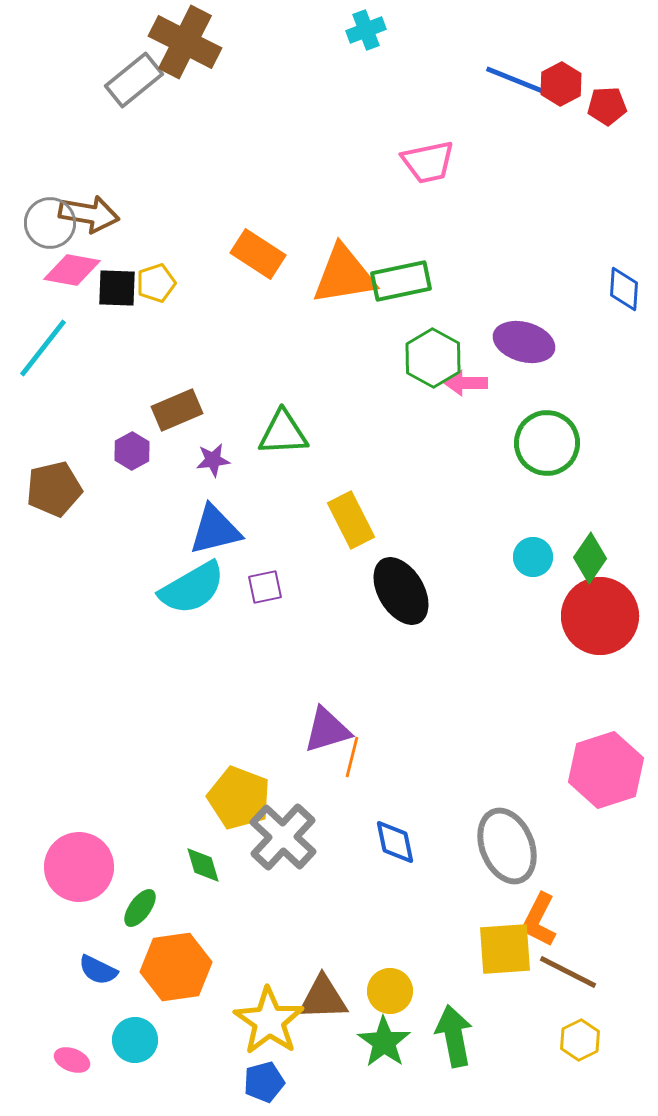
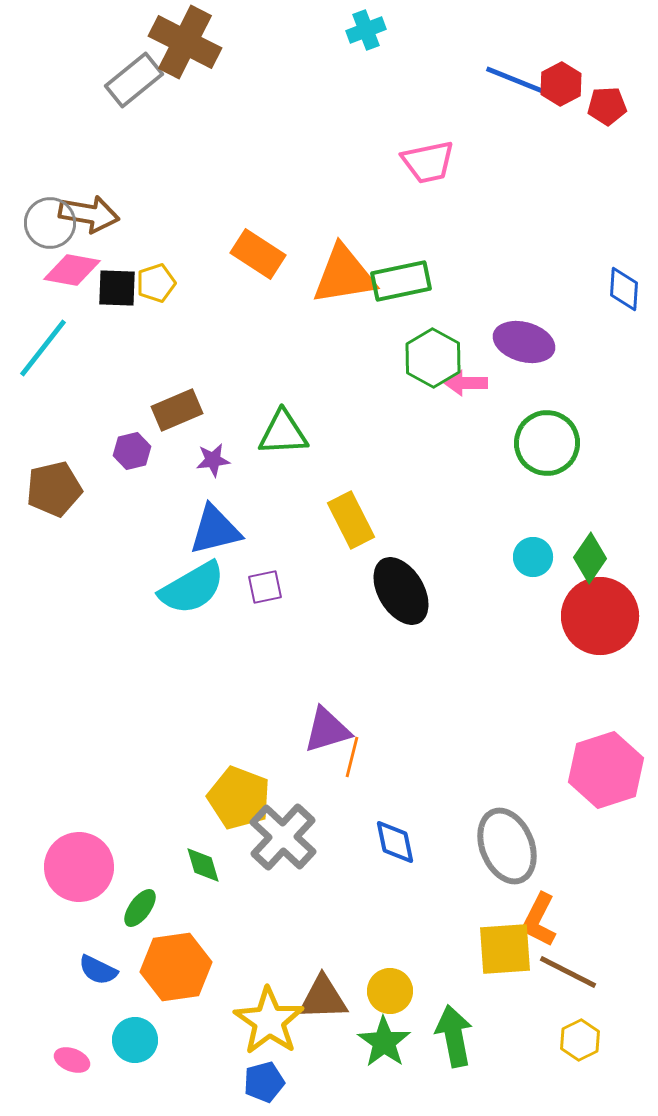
purple hexagon at (132, 451): rotated 15 degrees clockwise
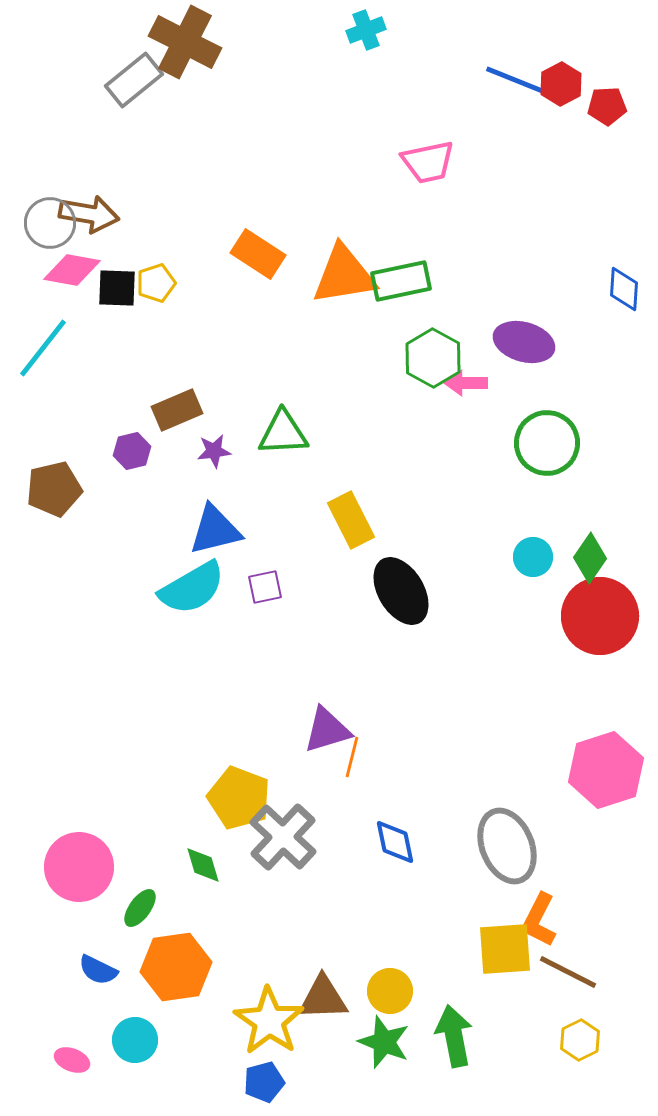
purple star at (213, 460): moved 1 px right, 9 px up
green star at (384, 1042): rotated 14 degrees counterclockwise
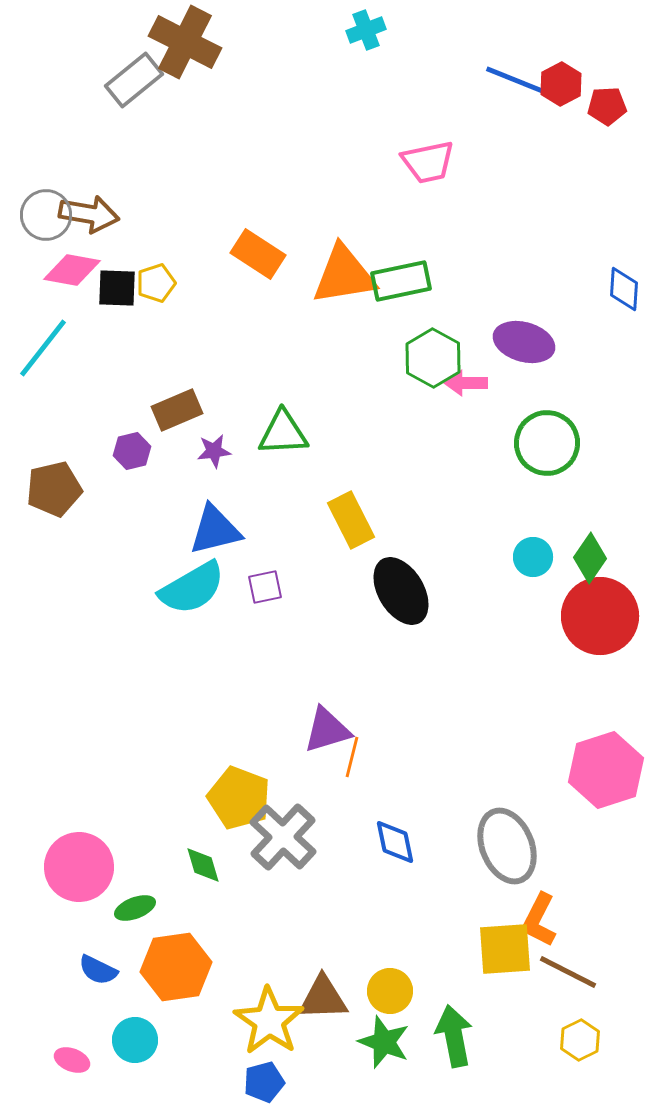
gray circle at (50, 223): moved 4 px left, 8 px up
green ellipse at (140, 908): moved 5 px left; rotated 33 degrees clockwise
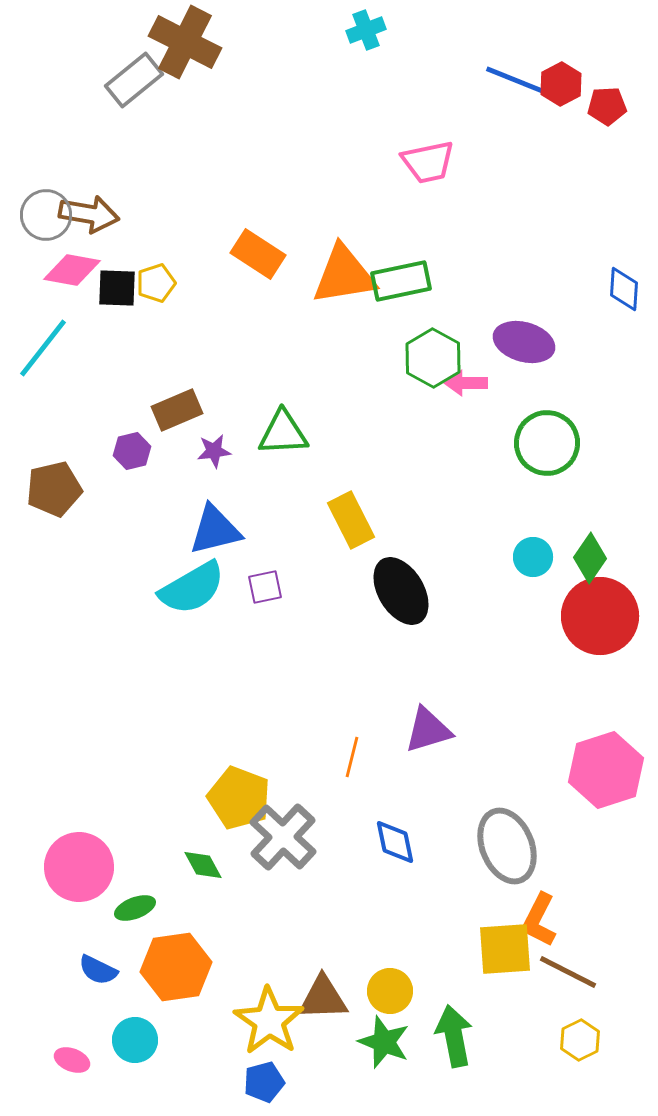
purple triangle at (327, 730): moved 101 px right
green diamond at (203, 865): rotated 12 degrees counterclockwise
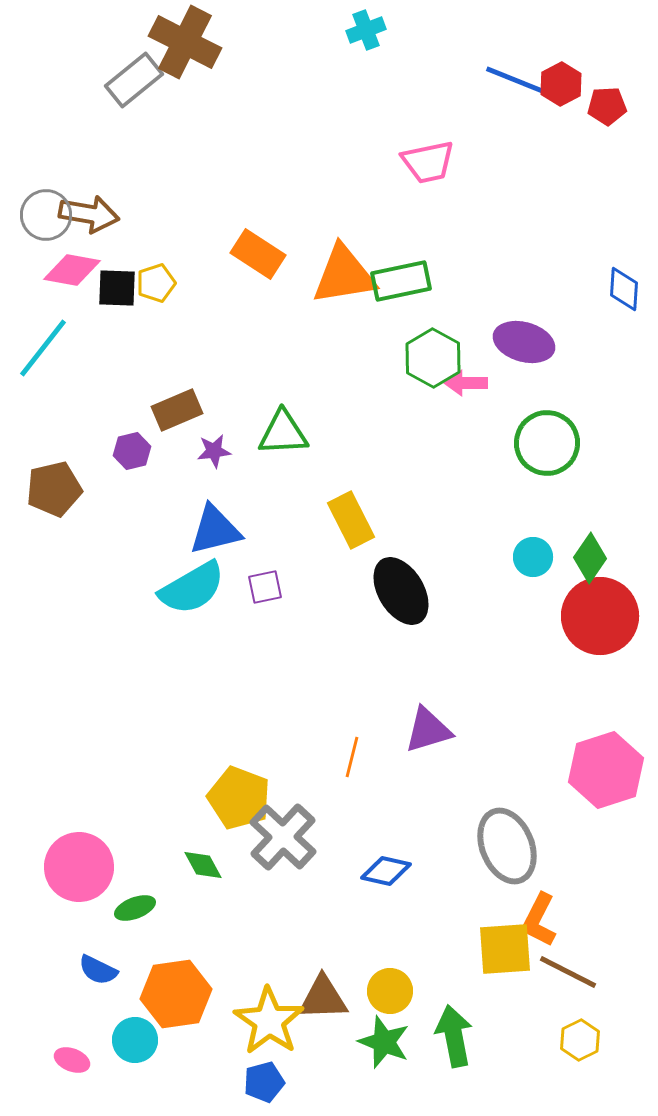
blue diamond at (395, 842): moved 9 px left, 29 px down; rotated 66 degrees counterclockwise
orange hexagon at (176, 967): moved 27 px down
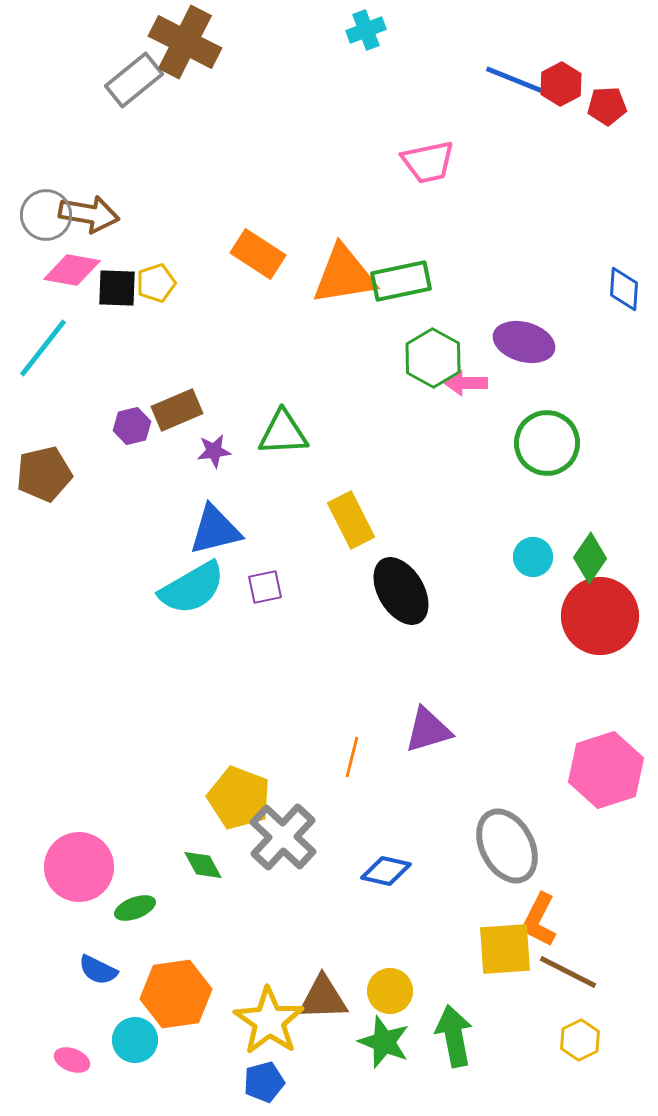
purple hexagon at (132, 451): moved 25 px up
brown pentagon at (54, 489): moved 10 px left, 15 px up
gray ellipse at (507, 846): rotated 6 degrees counterclockwise
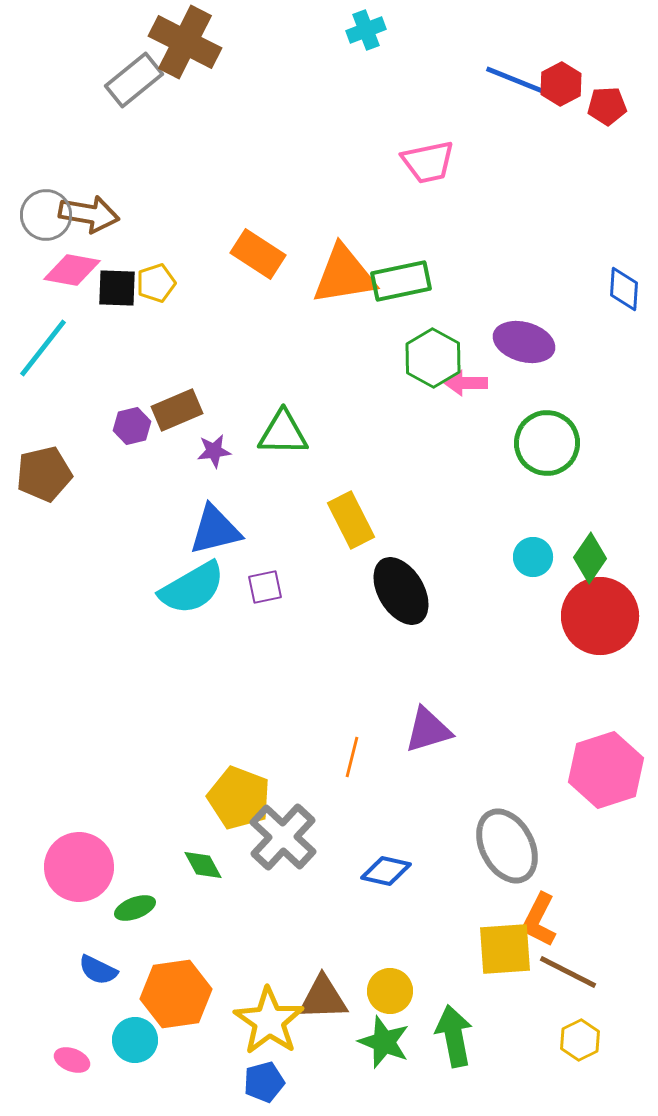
green triangle at (283, 433): rotated 4 degrees clockwise
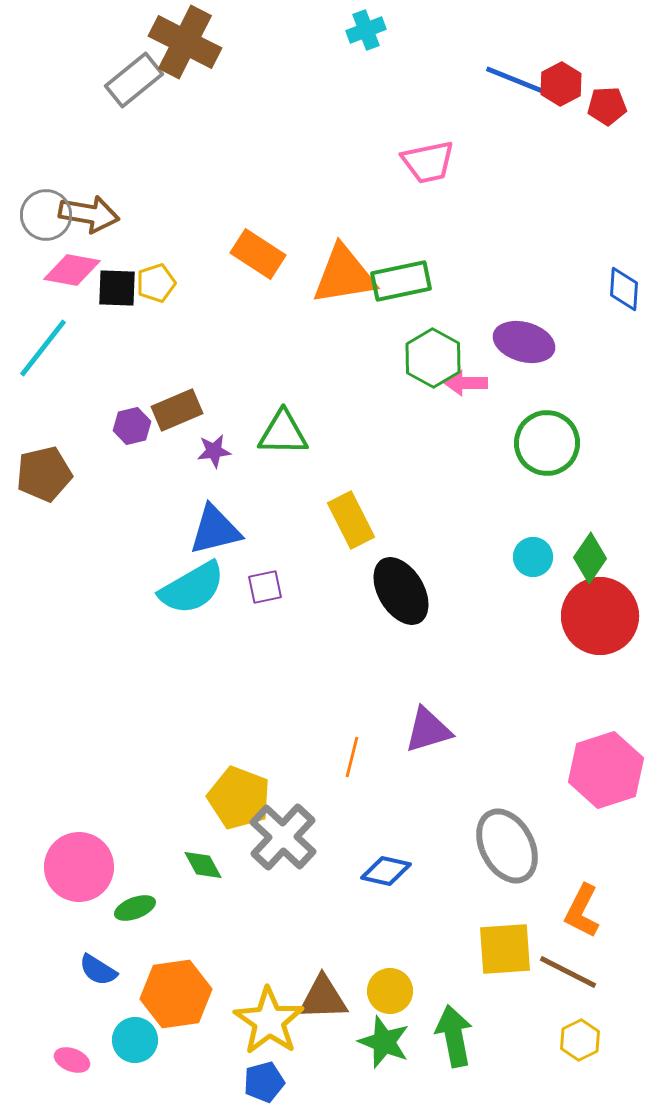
orange L-shape at (539, 920): moved 43 px right, 9 px up
blue semicircle at (98, 970): rotated 6 degrees clockwise
